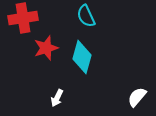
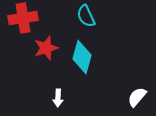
white arrow: moved 1 px right; rotated 24 degrees counterclockwise
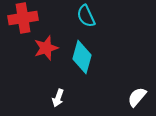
white arrow: rotated 18 degrees clockwise
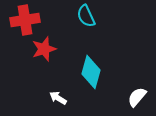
red cross: moved 2 px right, 2 px down
red star: moved 2 px left, 1 px down
cyan diamond: moved 9 px right, 15 px down
white arrow: rotated 102 degrees clockwise
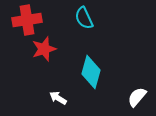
cyan semicircle: moved 2 px left, 2 px down
red cross: moved 2 px right
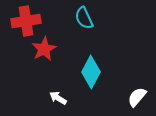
red cross: moved 1 px left, 1 px down
red star: rotated 10 degrees counterclockwise
cyan diamond: rotated 12 degrees clockwise
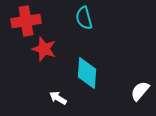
cyan semicircle: rotated 10 degrees clockwise
red star: rotated 25 degrees counterclockwise
cyan diamond: moved 4 px left, 1 px down; rotated 24 degrees counterclockwise
white semicircle: moved 3 px right, 6 px up
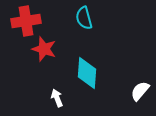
white arrow: moved 1 px left; rotated 36 degrees clockwise
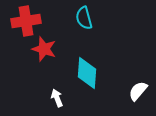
white semicircle: moved 2 px left
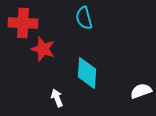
red cross: moved 3 px left, 2 px down; rotated 12 degrees clockwise
red star: moved 1 px left
white semicircle: moved 3 px right; rotated 30 degrees clockwise
